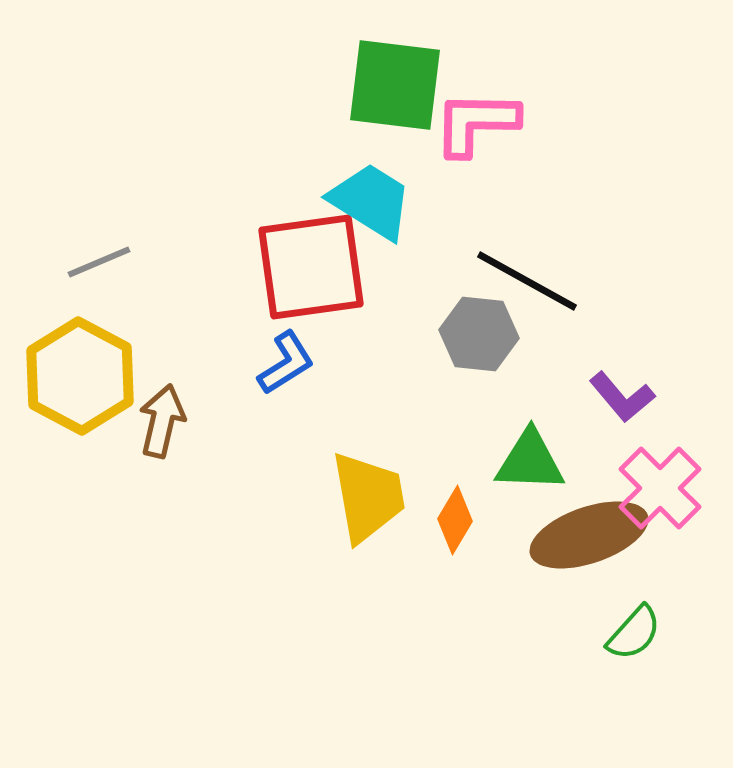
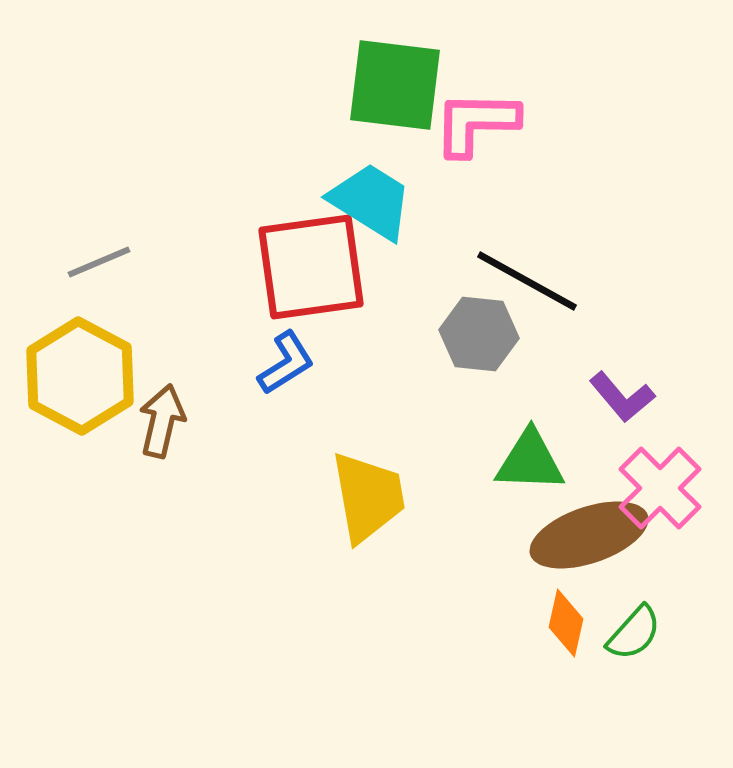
orange diamond: moved 111 px right, 103 px down; rotated 18 degrees counterclockwise
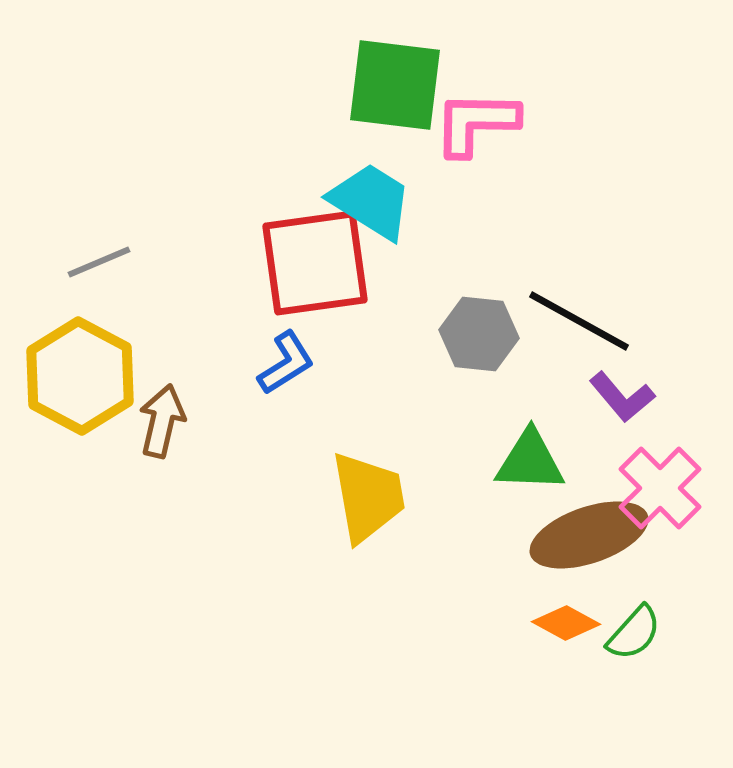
red square: moved 4 px right, 4 px up
black line: moved 52 px right, 40 px down
orange diamond: rotated 74 degrees counterclockwise
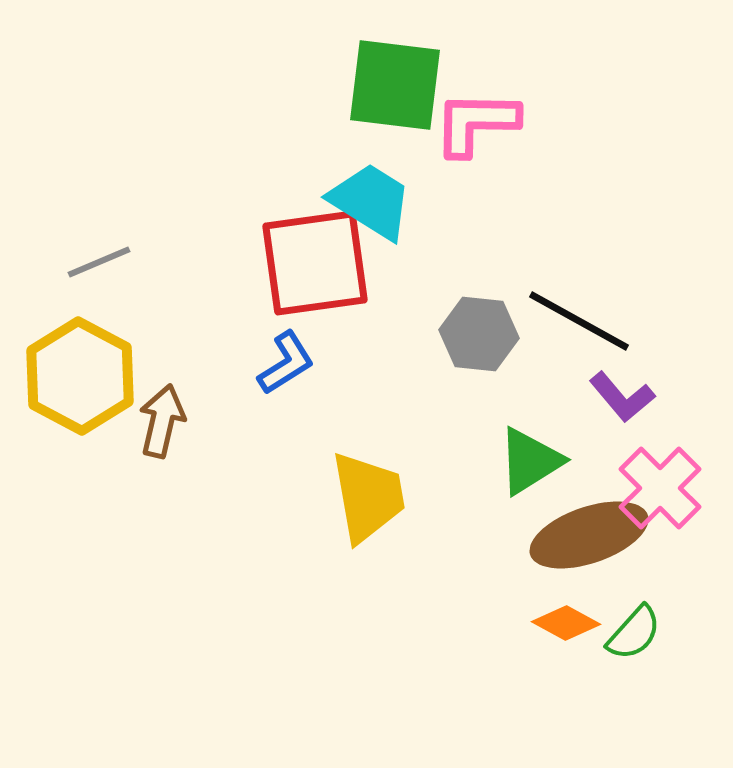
green triangle: rotated 34 degrees counterclockwise
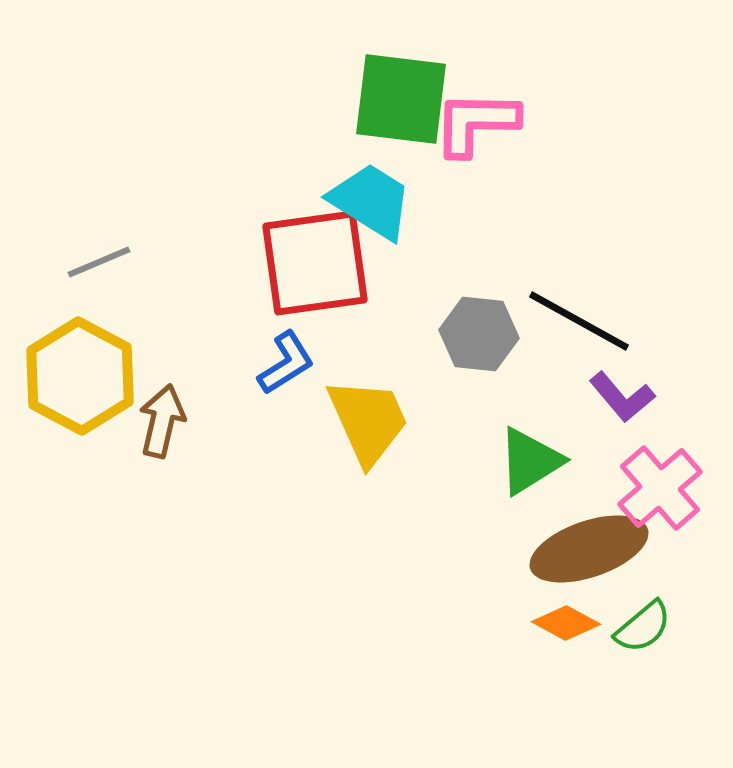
green square: moved 6 px right, 14 px down
pink cross: rotated 4 degrees clockwise
yellow trapezoid: moved 76 px up; rotated 14 degrees counterclockwise
brown ellipse: moved 14 px down
green semicircle: moved 9 px right, 6 px up; rotated 8 degrees clockwise
